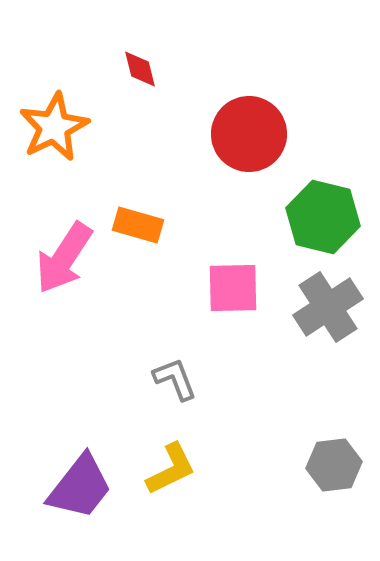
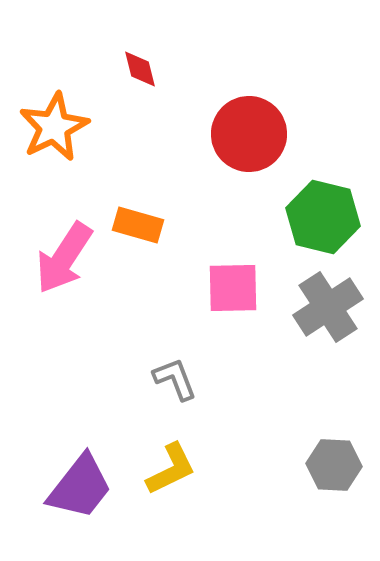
gray hexagon: rotated 10 degrees clockwise
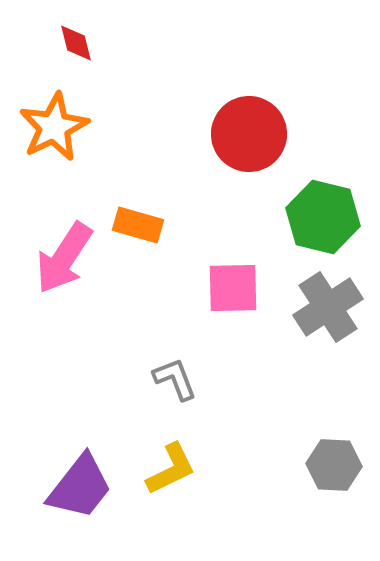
red diamond: moved 64 px left, 26 px up
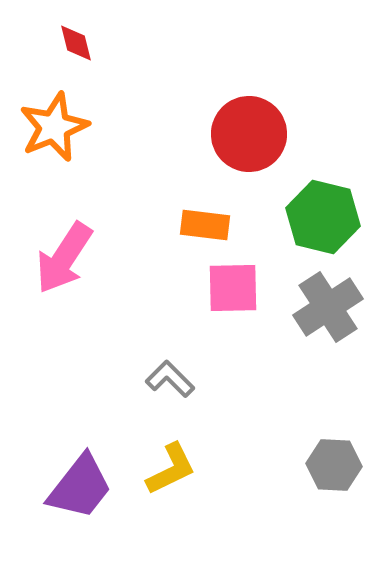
orange star: rotated 4 degrees clockwise
orange rectangle: moved 67 px right; rotated 9 degrees counterclockwise
gray L-shape: moved 5 px left; rotated 24 degrees counterclockwise
